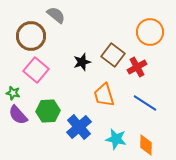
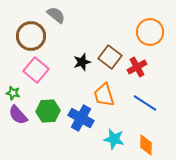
brown square: moved 3 px left, 2 px down
blue cross: moved 2 px right, 9 px up; rotated 20 degrees counterclockwise
cyan star: moved 2 px left
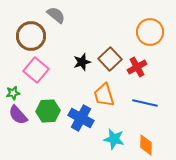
brown square: moved 2 px down; rotated 10 degrees clockwise
green star: rotated 24 degrees counterclockwise
blue line: rotated 20 degrees counterclockwise
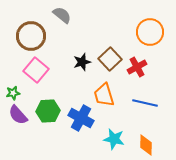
gray semicircle: moved 6 px right
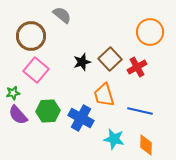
blue line: moved 5 px left, 8 px down
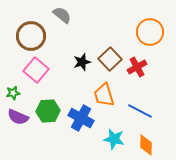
blue line: rotated 15 degrees clockwise
purple semicircle: moved 2 px down; rotated 25 degrees counterclockwise
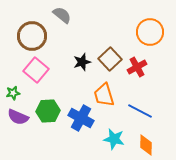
brown circle: moved 1 px right
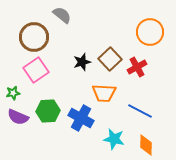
brown circle: moved 2 px right, 1 px down
pink square: rotated 15 degrees clockwise
orange trapezoid: moved 2 px up; rotated 70 degrees counterclockwise
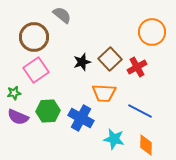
orange circle: moved 2 px right
green star: moved 1 px right
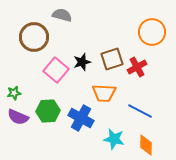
gray semicircle: rotated 24 degrees counterclockwise
brown square: moved 2 px right; rotated 25 degrees clockwise
pink square: moved 20 px right; rotated 15 degrees counterclockwise
